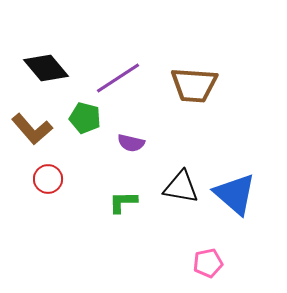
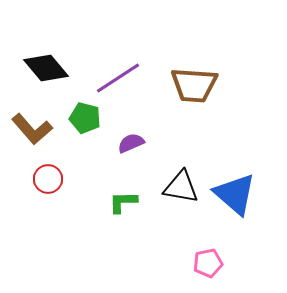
purple semicircle: rotated 144 degrees clockwise
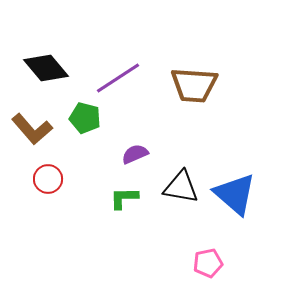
purple semicircle: moved 4 px right, 11 px down
green L-shape: moved 1 px right, 4 px up
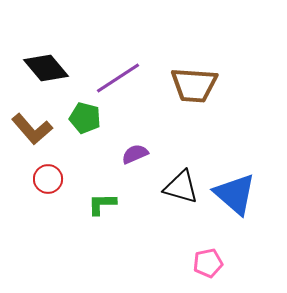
black triangle: rotated 6 degrees clockwise
green L-shape: moved 22 px left, 6 px down
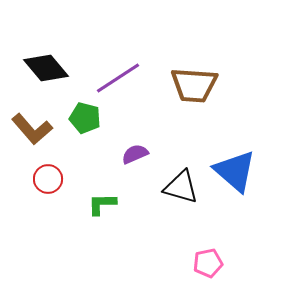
blue triangle: moved 23 px up
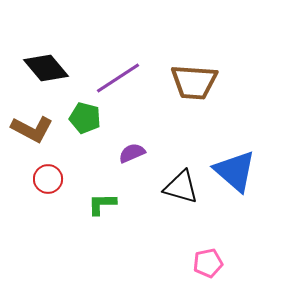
brown trapezoid: moved 3 px up
brown L-shape: rotated 21 degrees counterclockwise
purple semicircle: moved 3 px left, 1 px up
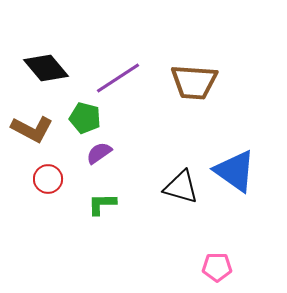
purple semicircle: moved 33 px left; rotated 12 degrees counterclockwise
blue triangle: rotated 6 degrees counterclockwise
pink pentagon: moved 9 px right, 4 px down; rotated 12 degrees clockwise
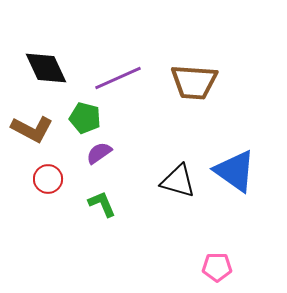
black diamond: rotated 15 degrees clockwise
purple line: rotated 9 degrees clockwise
black triangle: moved 3 px left, 6 px up
green L-shape: rotated 68 degrees clockwise
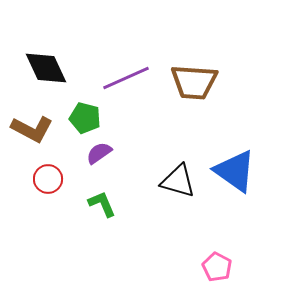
purple line: moved 8 px right
pink pentagon: rotated 28 degrees clockwise
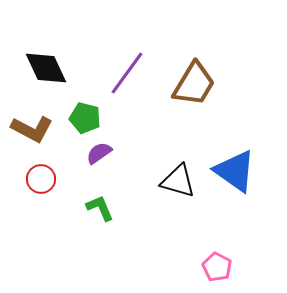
purple line: moved 1 px right, 5 px up; rotated 30 degrees counterclockwise
brown trapezoid: moved 2 px down; rotated 63 degrees counterclockwise
red circle: moved 7 px left
green L-shape: moved 2 px left, 4 px down
